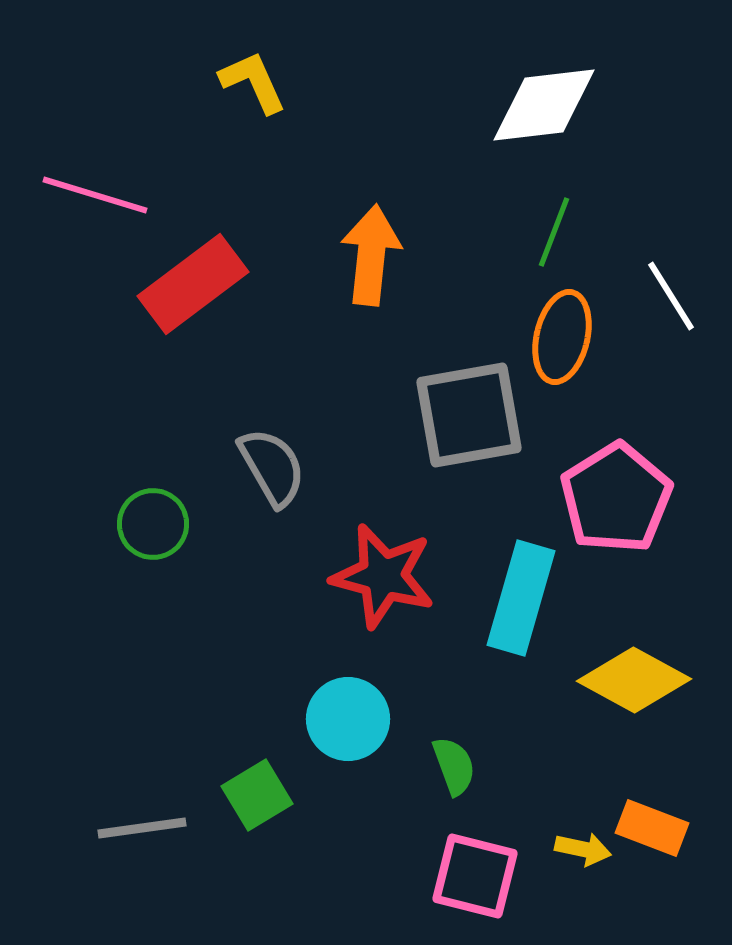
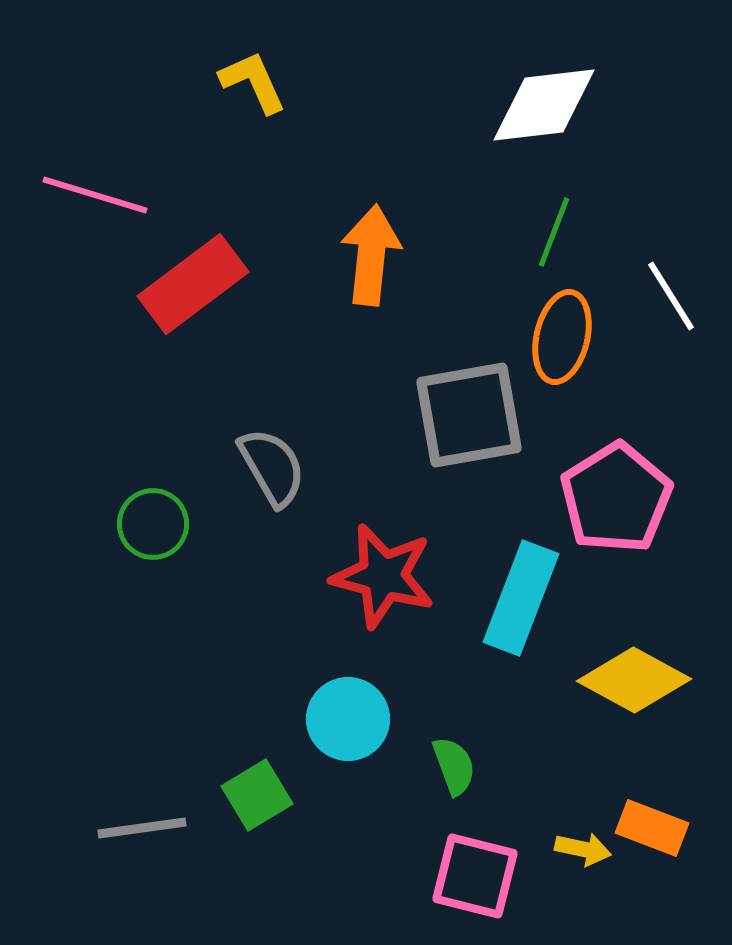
cyan rectangle: rotated 5 degrees clockwise
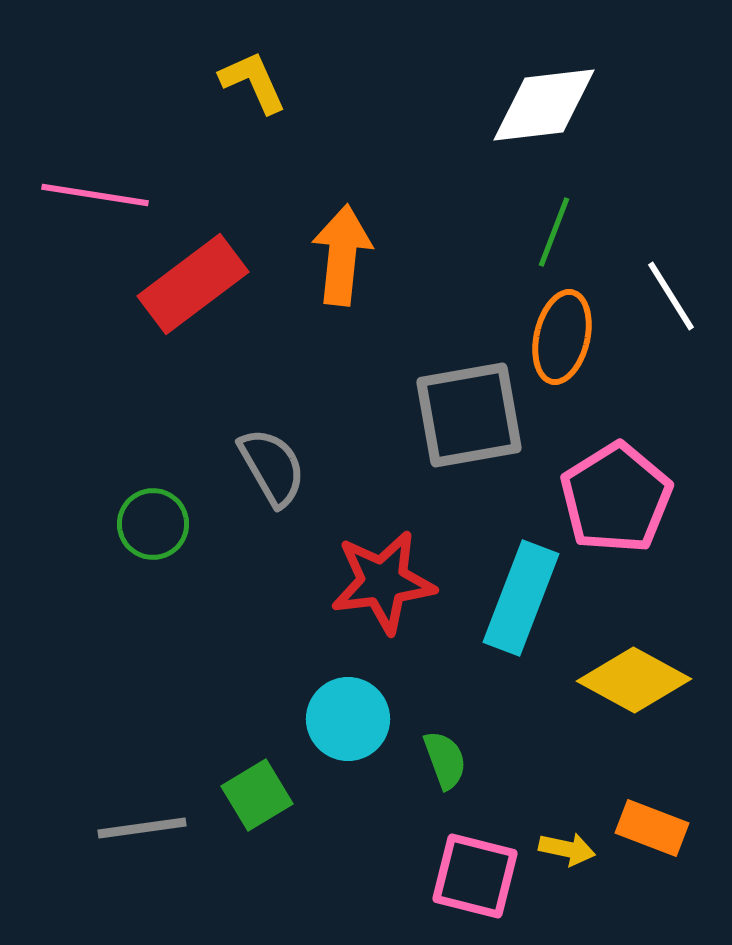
pink line: rotated 8 degrees counterclockwise
orange arrow: moved 29 px left
red star: moved 6 px down; rotated 22 degrees counterclockwise
green semicircle: moved 9 px left, 6 px up
yellow arrow: moved 16 px left
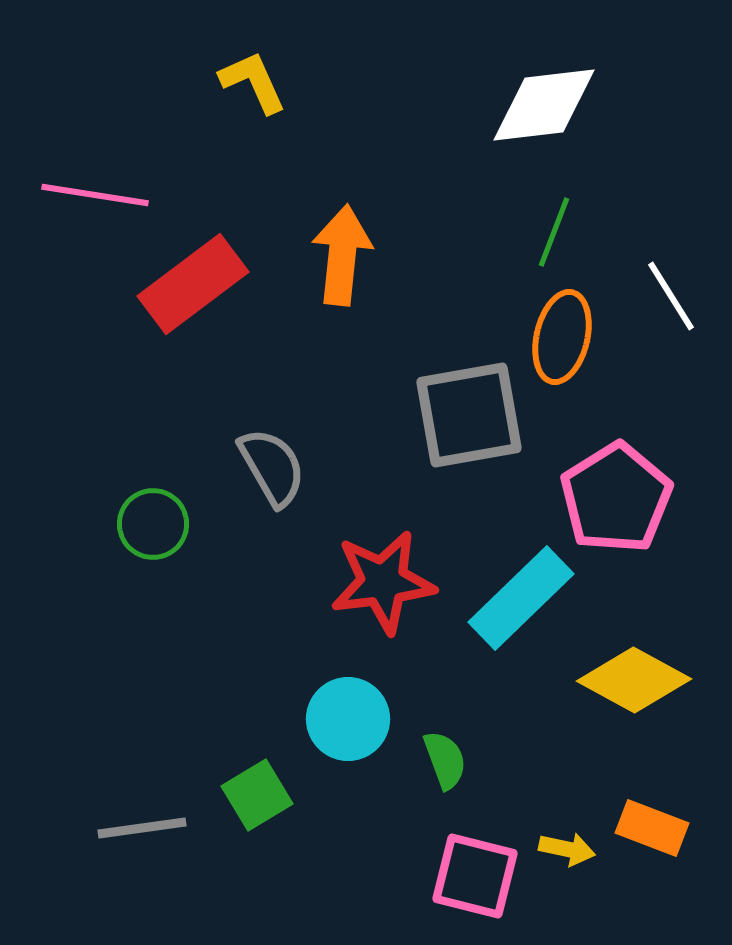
cyan rectangle: rotated 25 degrees clockwise
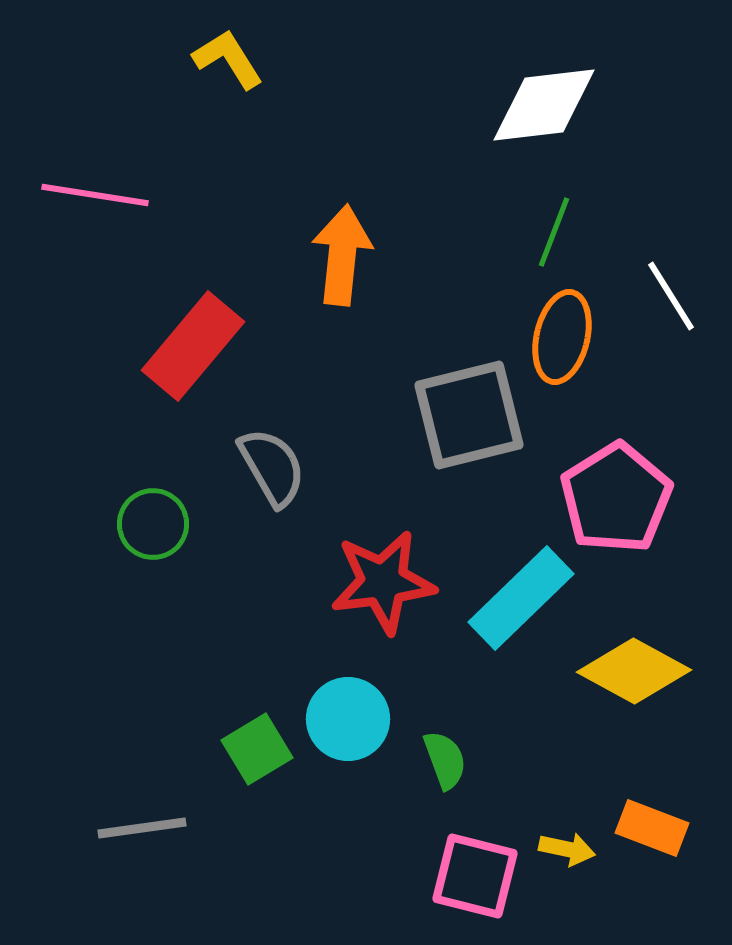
yellow L-shape: moved 25 px left, 23 px up; rotated 8 degrees counterclockwise
red rectangle: moved 62 px down; rotated 13 degrees counterclockwise
gray square: rotated 4 degrees counterclockwise
yellow diamond: moved 9 px up
green square: moved 46 px up
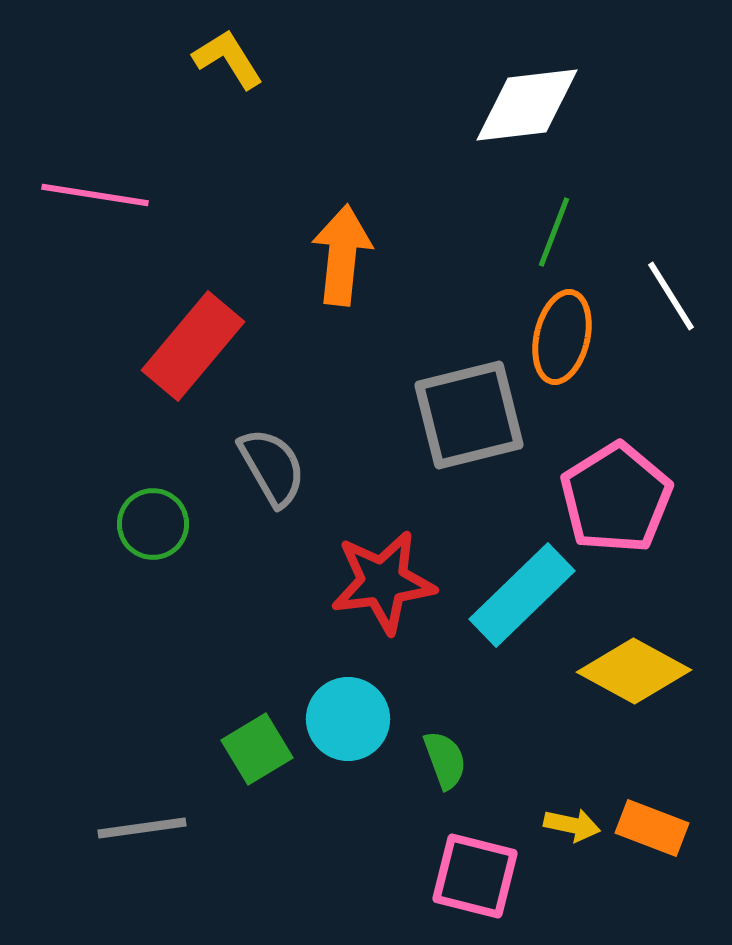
white diamond: moved 17 px left
cyan rectangle: moved 1 px right, 3 px up
yellow arrow: moved 5 px right, 24 px up
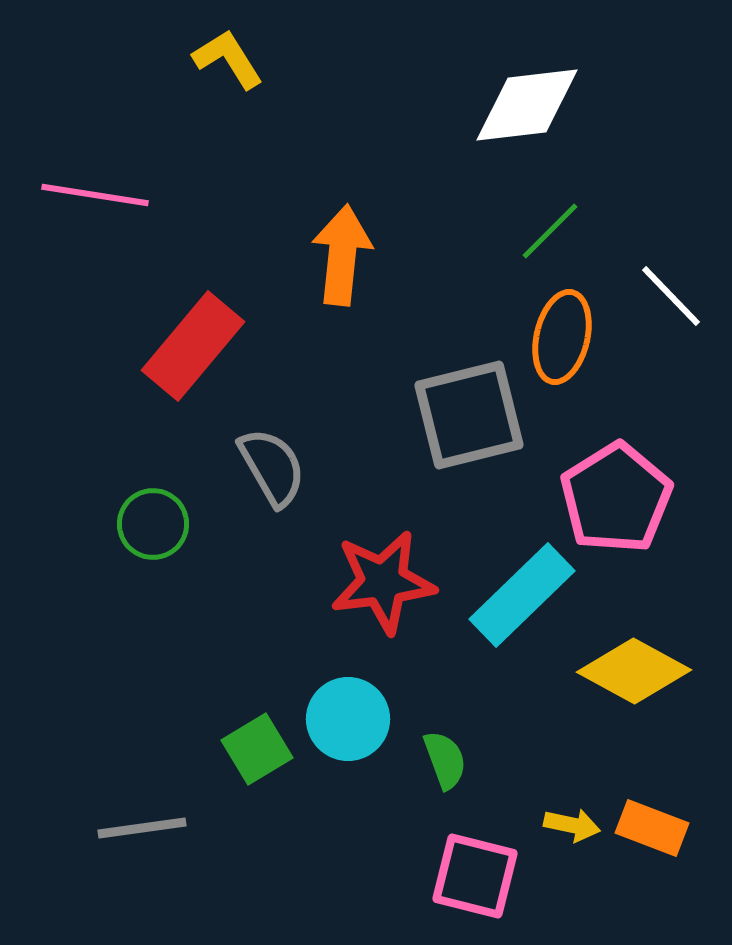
green line: moved 4 px left, 1 px up; rotated 24 degrees clockwise
white line: rotated 12 degrees counterclockwise
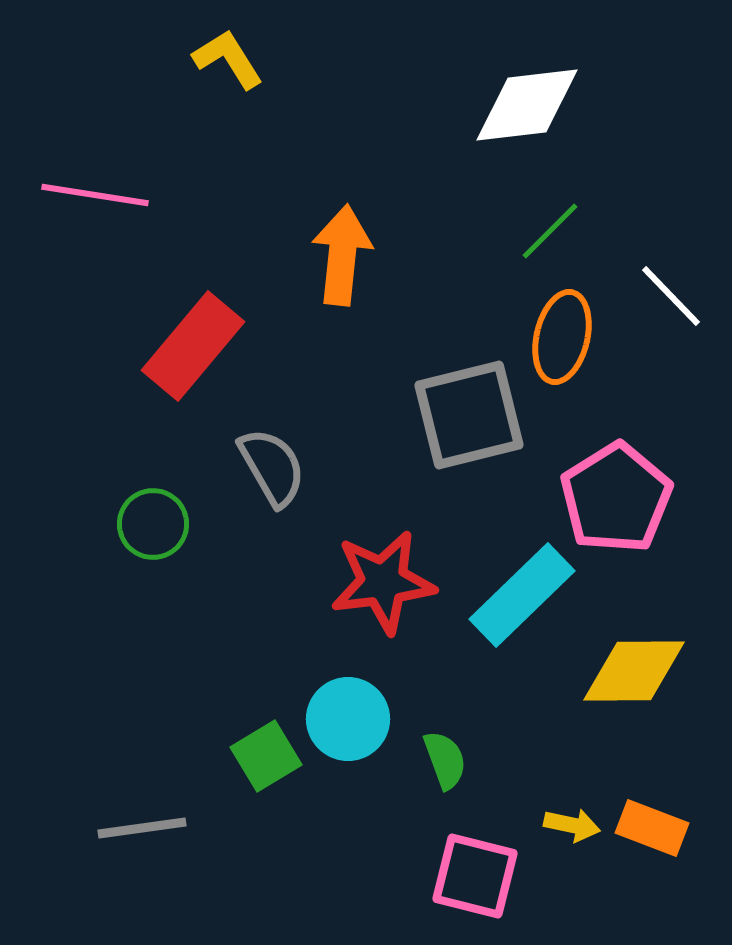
yellow diamond: rotated 29 degrees counterclockwise
green square: moved 9 px right, 7 px down
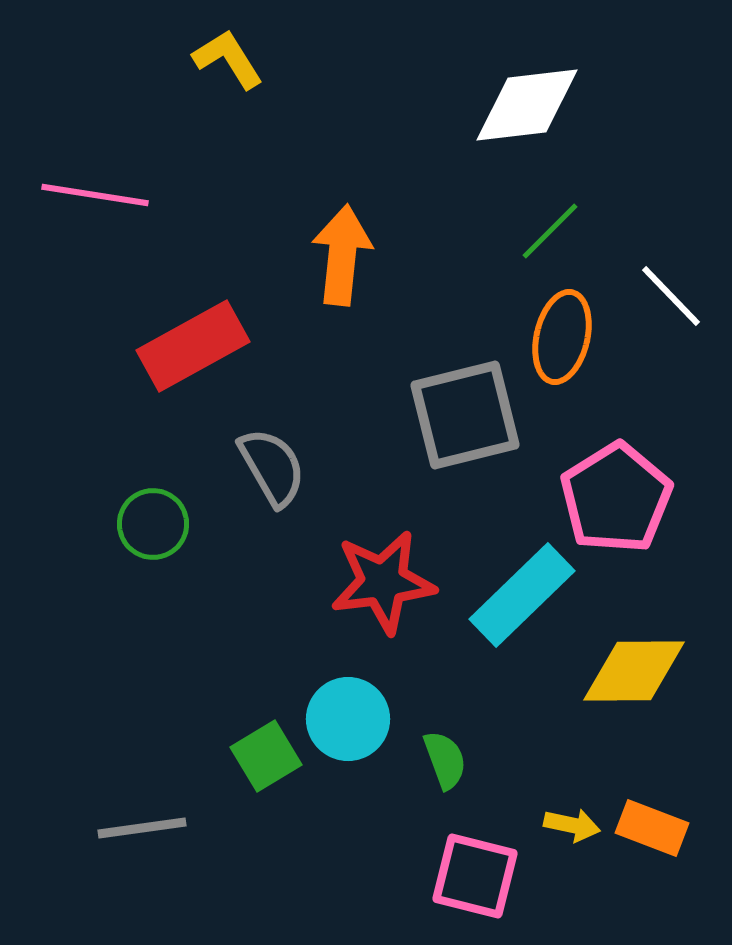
red rectangle: rotated 21 degrees clockwise
gray square: moved 4 px left
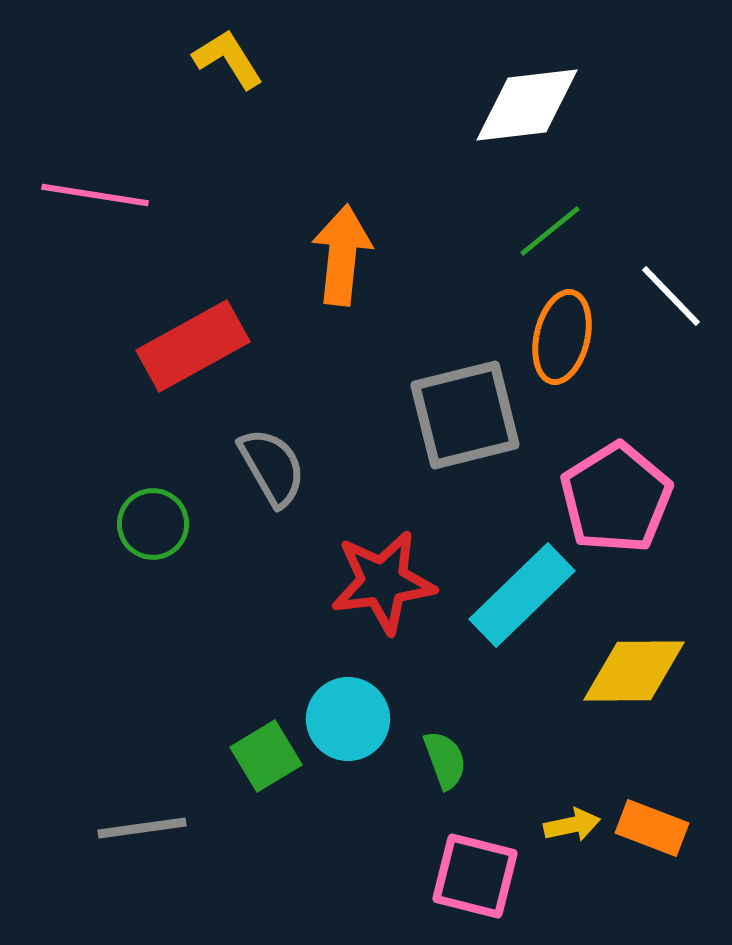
green line: rotated 6 degrees clockwise
yellow arrow: rotated 24 degrees counterclockwise
